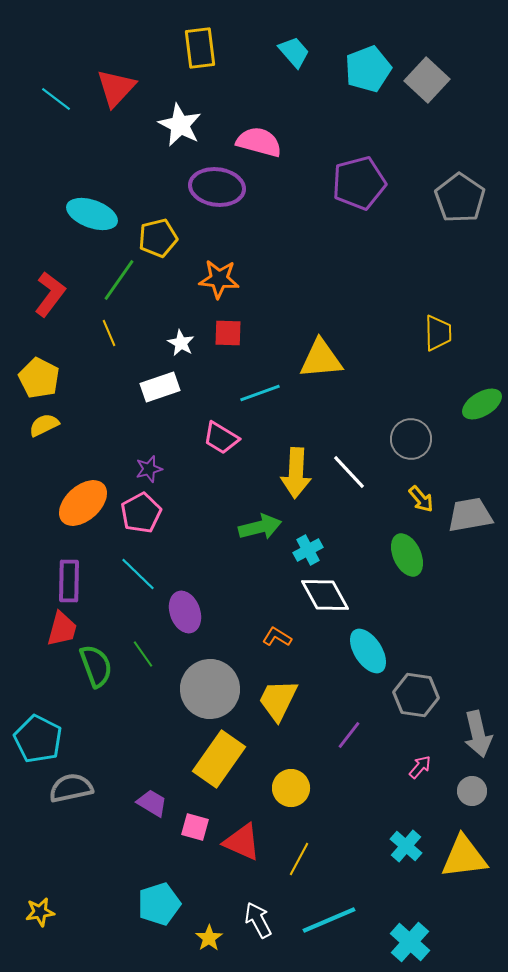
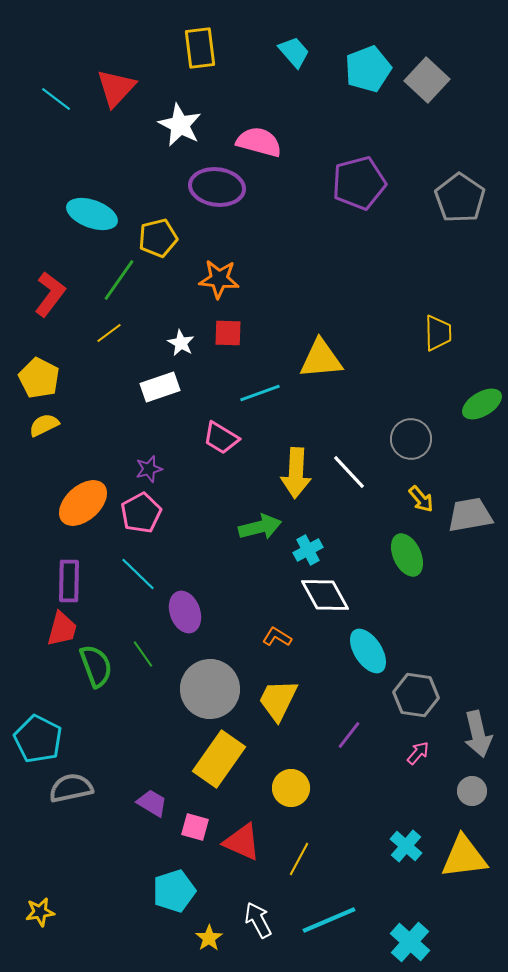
yellow line at (109, 333): rotated 76 degrees clockwise
pink arrow at (420, 767): moved 2 px left, 14 px up
cyan pentagon at (159, 904): moved 15 px right, 13 px up
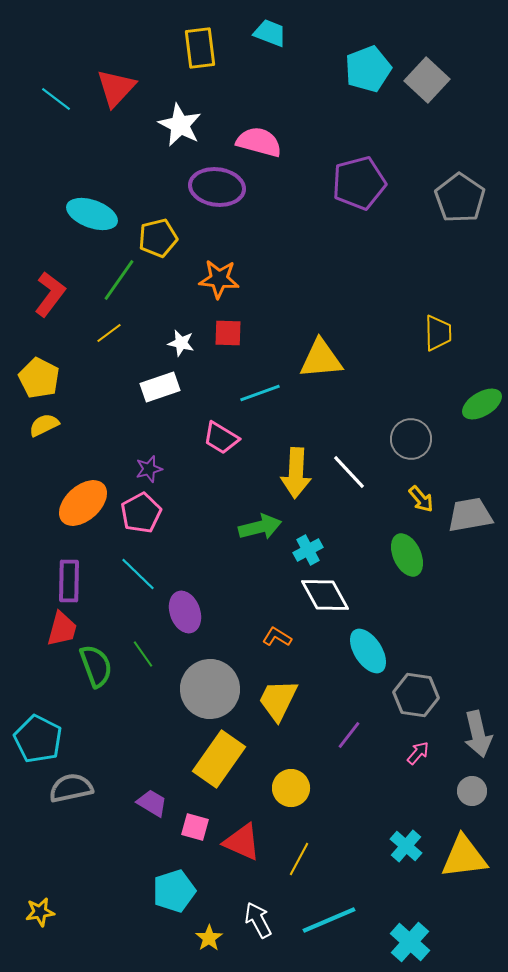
cyan trapezoid at (294, 52): moved 24 px left, 19 px up; rotated 28 degrees counterclockwise
white star at (181, 343): rotated 16 degrees counterclockwise
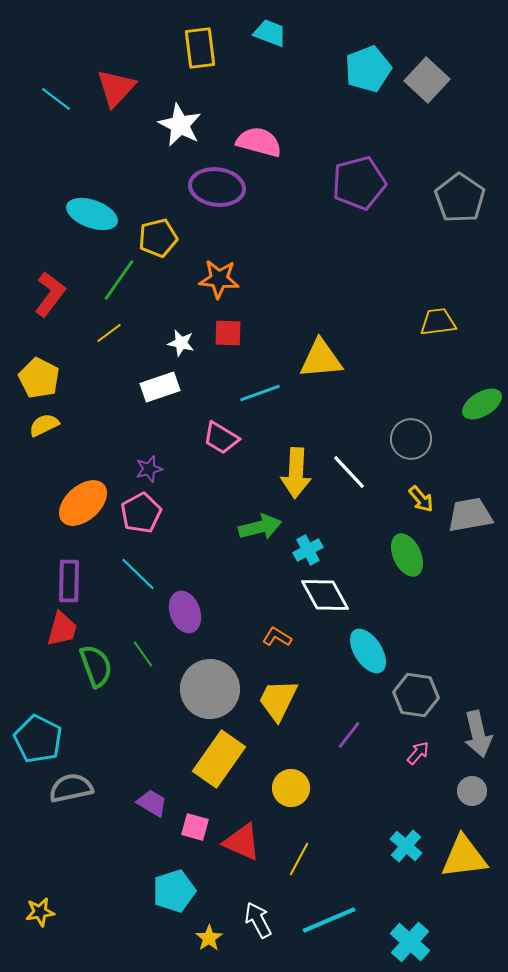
yellow trapezoid at (438, 333): moved 11 px up; rotated 96 degrees counterclockwise
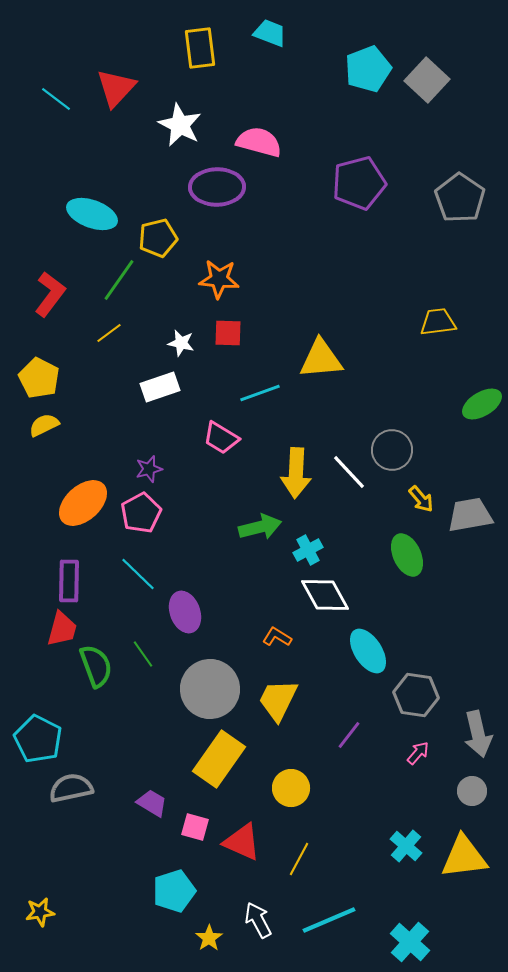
purple ellipse at (217, 187): rotated 8 degrees counterclockwise
gray circle at (411, 439): moved 19 px left, 11 px down
